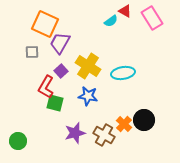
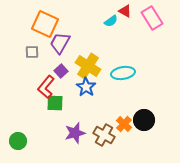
red L-shape: rotated 10 degrees clockwise
blue star: moved 2 px left, 9 px up; rotated 24 degrees clockwise
green square: rotated 12 degrees counterclockwise
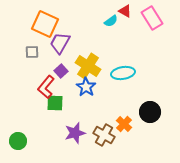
black circle: moved 6 px right, 8 px up
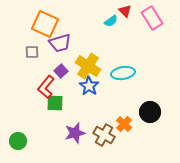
red triangle: rotated 16 degrees clockwise
purple trapezoid: rotated 135 degrees counterclockwise
blue star: moved 3 px right, 1 px up
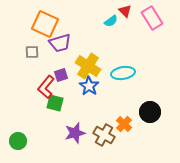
purple square: moved 4 px down; rotated 24 degrees clockwise
green square: rotated 12 degrees clockwise
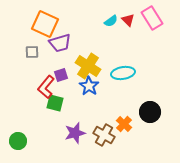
red triangle: moved 3 px right, 9 px down
